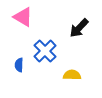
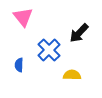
pink triangle: rotated 20 degrees clockwise
black arrow: moved 5 px down
blue cross: moved 4 px right, 1 px up
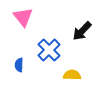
black arrow: moved 3 px right, 2 px up
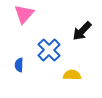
pink triangle: moved 1 px right, 3 px up; rotated 20 degrees clockwise
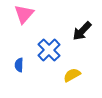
yellow semicircle: rotated 30 degrees counterclockwise
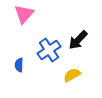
black arrow: moved 4 px left, 9 px down
blue cross: rotated 10 degrees clockwise
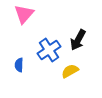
black arrow: rotated 15 degrees counterclockwise
yellow semicircle: moved 2 px left, 4 px up
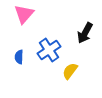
black arrow: moved 7 px right, 7 px up
blue semicircle: moved 8 px up
yellow semicircle: rotated 24 degrees counterclockwise
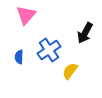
pink triangle: moved 2 px right, 1 px down
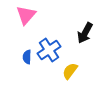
blue semicircle: moved 8 px right
